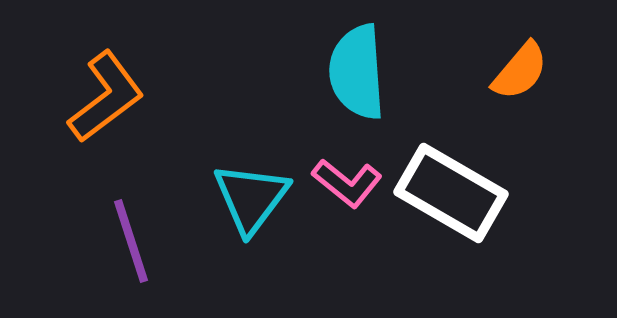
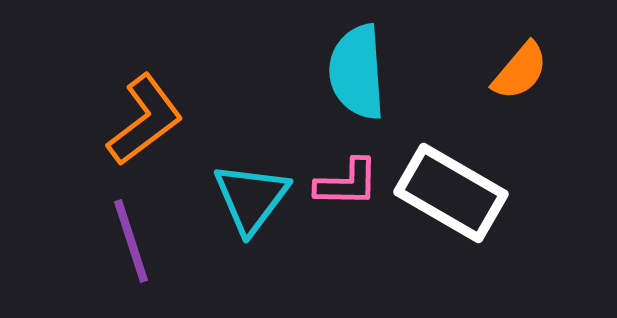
orange L-shape: moved 39 px right, 23 px down
pink L-shape: rotated 38 degrees counterclockwise
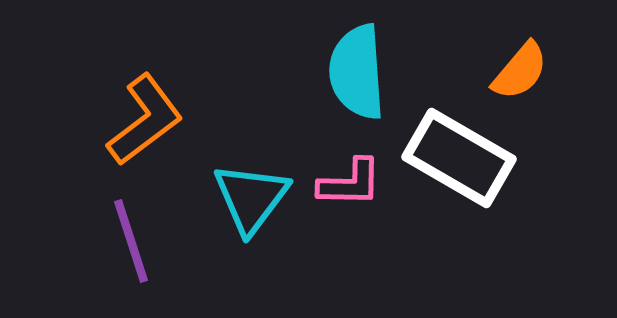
pink L-shape: moved 3 px right
white rectangle: moved 8 px right, 35 px up
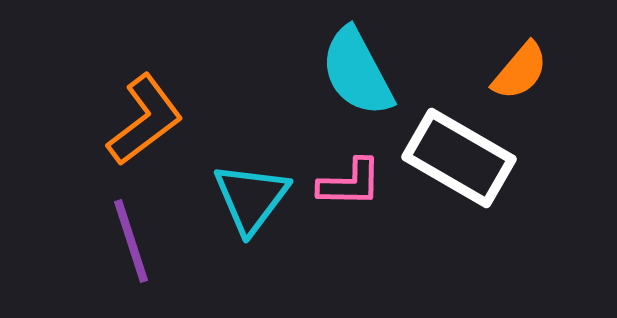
cyan semicircle: rotated 24 degrees counterclockwise
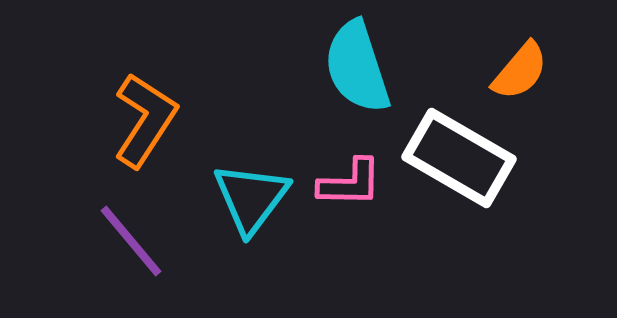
cyan semicircle: moved 5 px up; rotated 10 degrees clockwise
orange L-shape: rotated 20 degrees counterclockwise
purple line: rotated 22 degrees counterclockwise
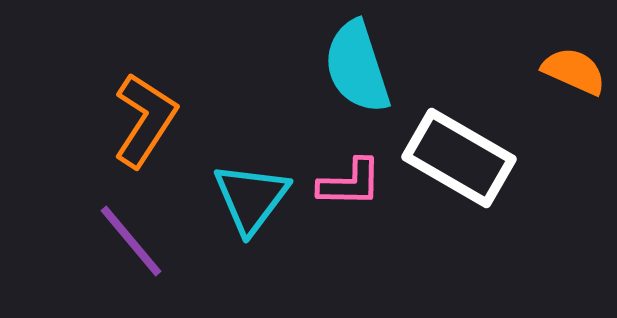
orange semicircle: moved 54 px right; rotated 106 degrees counterclockwise
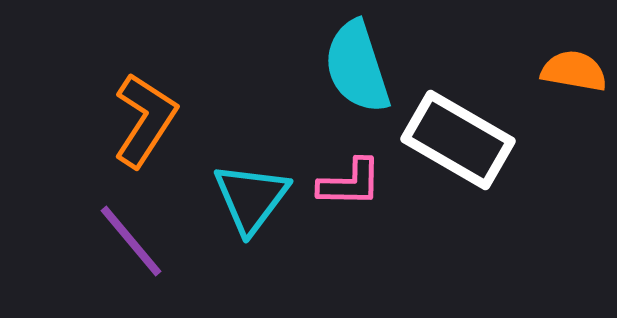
orange semicircle: rotated 14 degrees counterclockwise
white rectangle: moved 1 px left, 18 px up
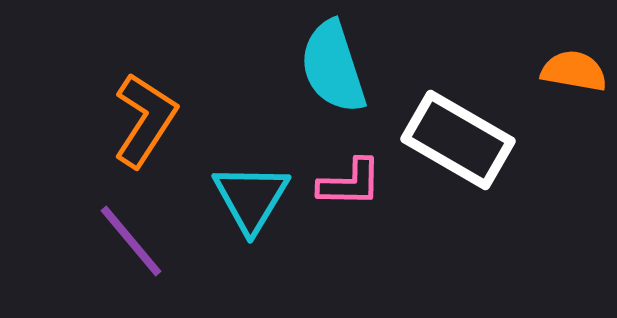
cyan semicircle: moved 24 px left
cyan triangle: rotated 6 degrees counterclockwise
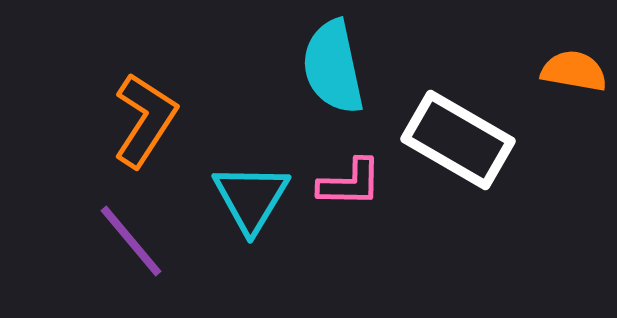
cyan semicircle: rotated 6 degrees clockwise
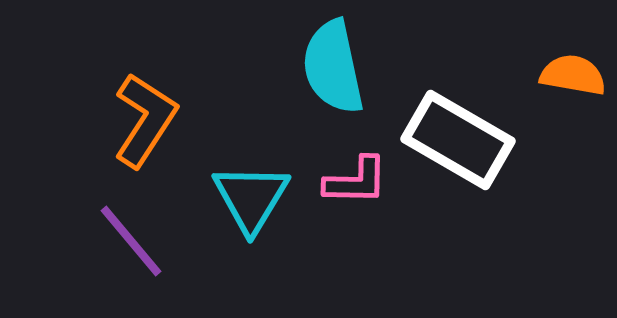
orange semicircle: moved 1 px left, 4 px down
pink L-shape: moved 6 px right, 2 px up
